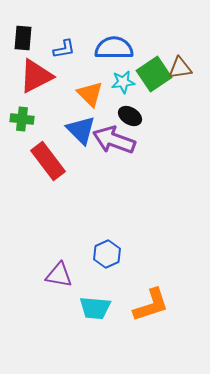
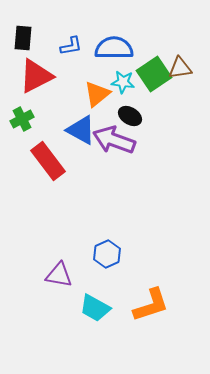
blue L-shape: moved 7 px right, 3 px up
cyan star: rotated 15 degrees clockwise
orange triangle: moved 7 px right; rotated 36 degrees clockwise
green cross: rotated 35 degrees counterclockwise
blue triangle: rotated 16 degrees counterclockwise
cyan trapezoid: rotated 24 degrees clockwise
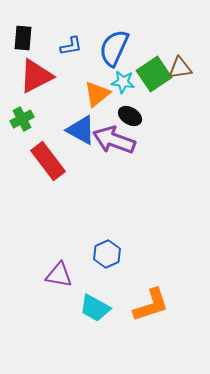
blue semicircle: rotated 66 degrees counterclockwise
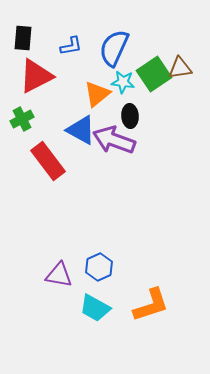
black ellipse: rotated 55 degrees clockwise
blue hexagon: moved 8 px left, 13 px down
